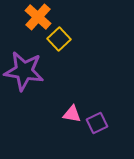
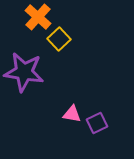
purple star: moved 1 px down
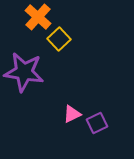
pink triangle: rotated 36 degrees counterclockwise
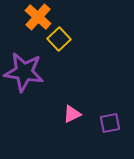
purple square: moved 13 px right; rotated 15 degrees clockwise
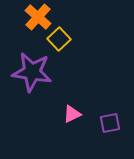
purple star: moved 8 px right
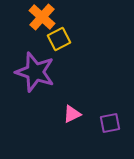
orange cross: moved 4 px right
yellow square: rotated 15 degrees clockwise
purple star: moved 3 px right; rotated 9 degrees clockwise
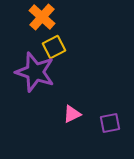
yellow square: moved 5 px left, 8 px down
